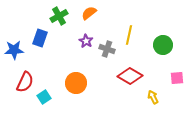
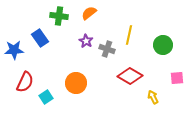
green cross: rotated 36 degrees clockwise
blue rectangle: rotated 54 degrees counterclockwise
cyan square: moved 2 px right
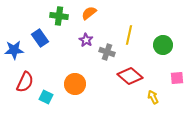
purple star: moved 1 px up
gray cross: moved 3 px down
red diamond: rotated 10 degrees clockwise
orange circle: moved 1 px left, 1 px down
cyan square: rotated 32 degrees counterclockwise
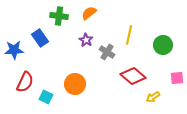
gray cross: rotated 14 degrees clockwise
red diamond: moved 3 px right
yellow arrow: rotated 96 degrees counterclockwise
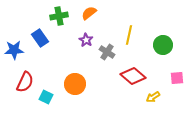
green cross: rotated 18 degrees counterclockwise
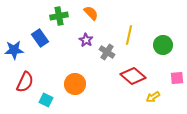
orange semicircle: moved 2 px right; rotated 84 degrees clockwise
cyan square: moved 3 px down
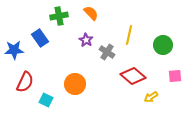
pink square: moved 2 px left, 2 px up
yellow arrow: moved 2 px left
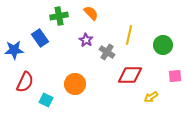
red diamond: moved 3 px left, 1 px up; rotated 40 degrees counterclockwise
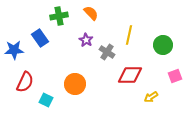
pink square: rotated 16 degrees counterclockwise
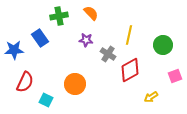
purple star: rotated 24 degrees counterclockwise
gray cross: moved 1 px right, 2 px down
red diamond: moved 5 px up; rotated 30 degrees counterclockwise
